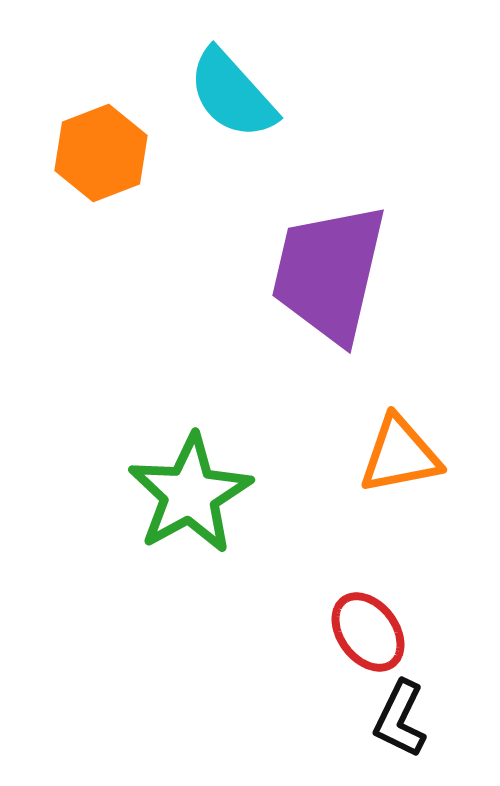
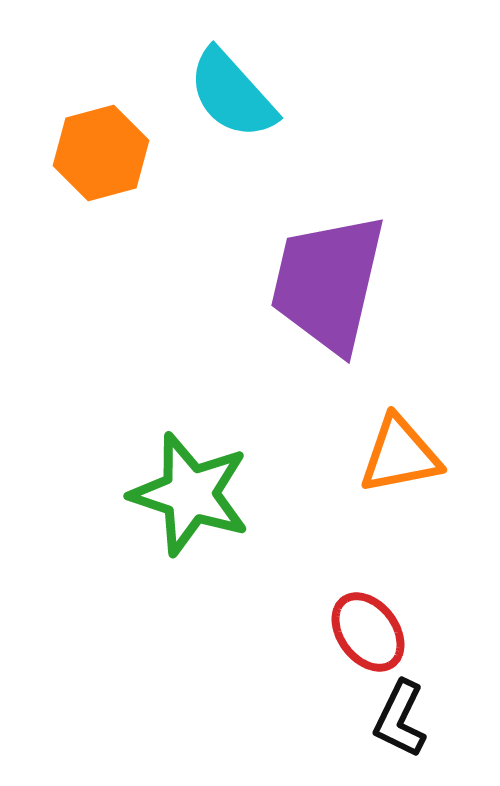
orange hexagon: rotated 6 degrees clockwise
purple trapezoid: moved 1 px left, 10 px down
green star: rotated 25 degrees counterclockwise
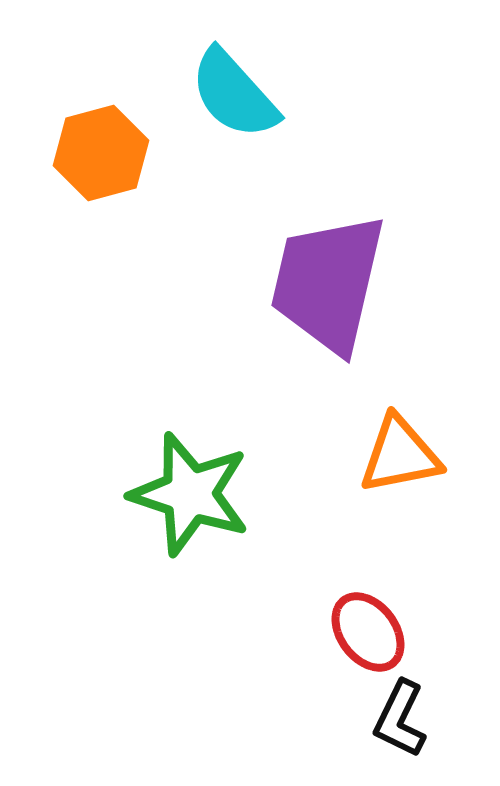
cyan semicircle: moved 2 px right
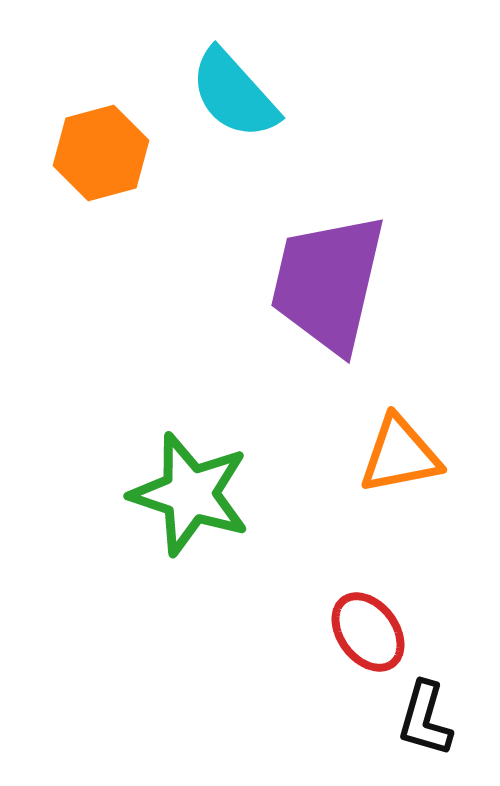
black L-shape: moved 25 px right; rotated 10 degrees counterclockwise
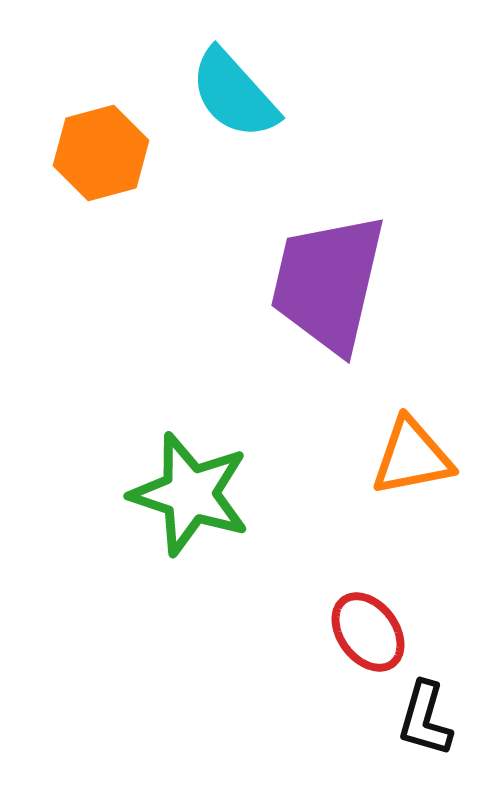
orange triangle: moved 12 px right, 2 px down
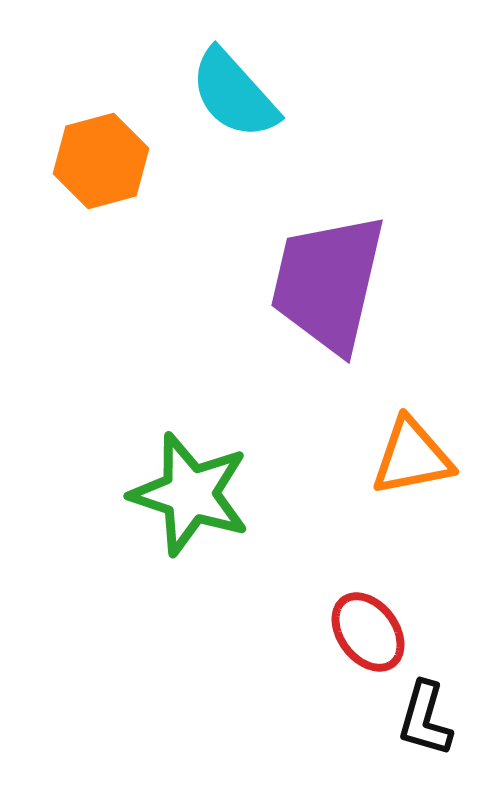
orange hexagon: moved 8 px down
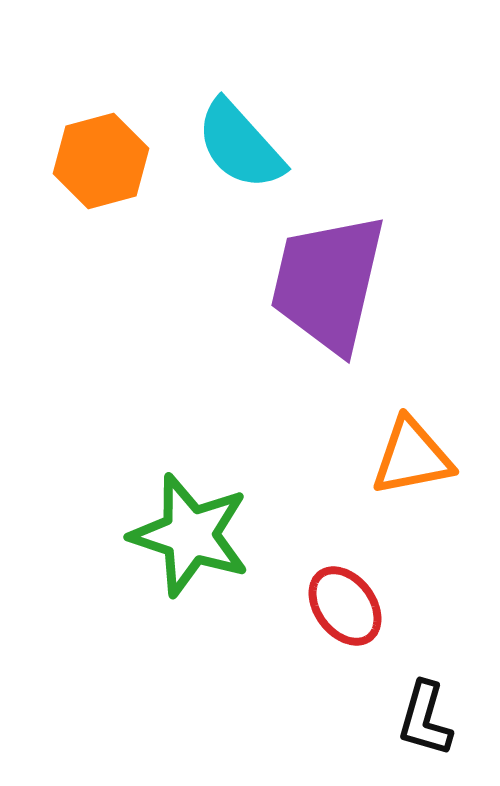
cyan semicircle: moved 6 px right, 51 px down
green star: moved 41 px down
red ellipse: moved 23 px left, 26 px up
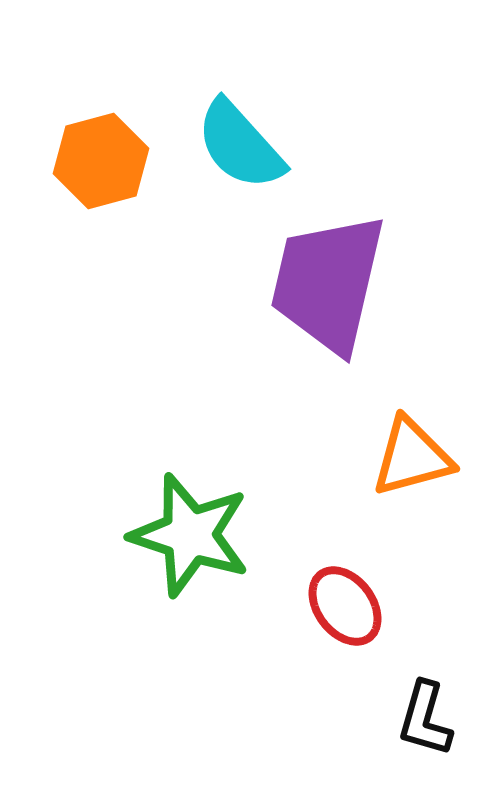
orange triangle: rotated 4 degrees counterclockwise
